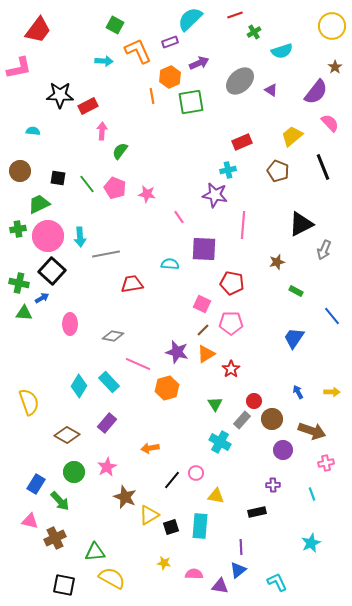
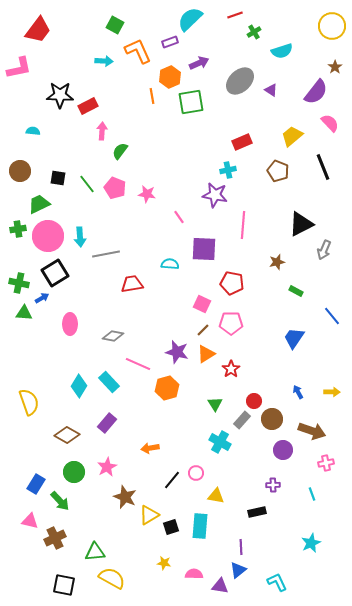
black square at (52, 271): moved 3 px right, 2 px down; rotated 16 degrees clockwise
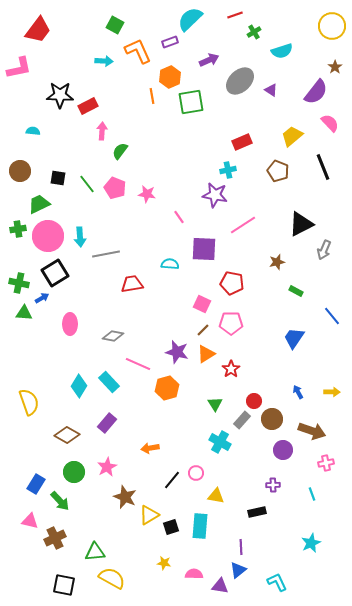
purple arrow at (199, 63): moved 10 px right, 3 px up
pink line at (243, 225): rotated 52 degrees clockwise
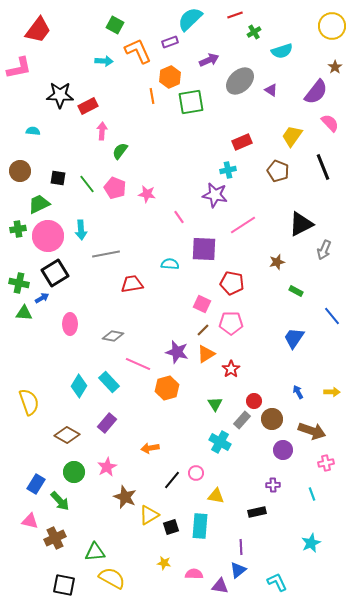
yellow trapezoid at (292, 136): rotated 15 degrees counterclockwise
cyan arrow at (80, 237): moved 1 px right, 7 px up
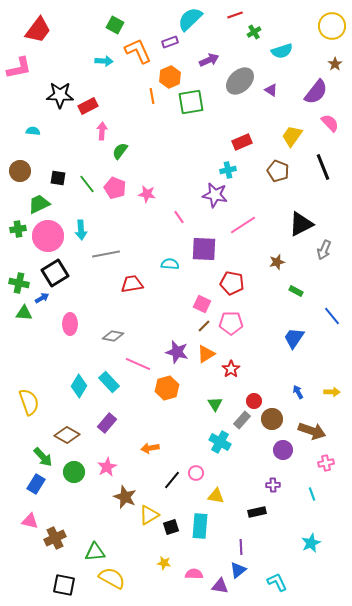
brown star at (335, 67): moved 3 px up
brown line at (203, 330): moved 1 px right, 4 px up
green arrow at (60, 501): moved 17 px left, 44 px up
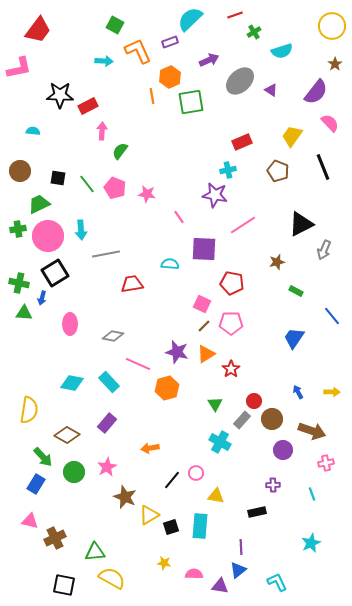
blue arrow at (42, 298): rotated 136 degrees clockwise
cyan diamond at (79, 386): moved 7 px left, 3 px up; rotated 70 degrees clockwise
yellow semicircle at (29, 402): moved 8 px down; rotated 28 degrees clockwise
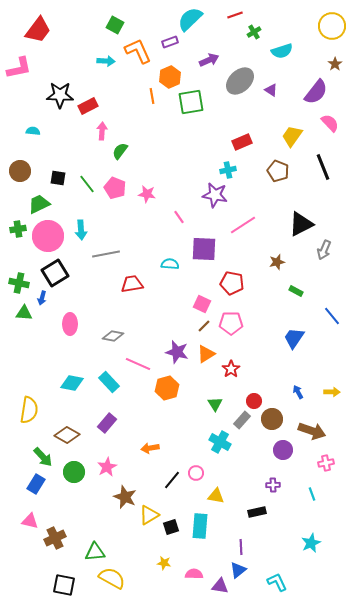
cyan arrow at (104, 61): moved 2 px right
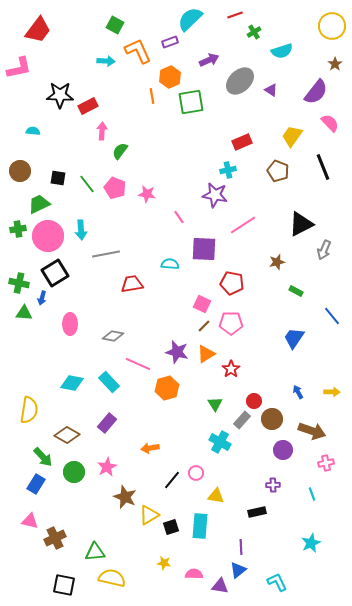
yellow semicircle at (112, 578): rotated 16 degrees counterclockwise
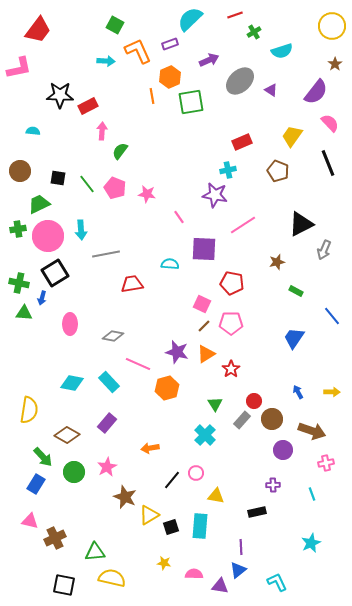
purple rectangle at (170, 42): moved 2 px down
black line at (323, 167): moved 5 px right, 4 px up
cyan cross at (220, 442): moved 15 px left, 7 px up; rotated 15 degrees clockwise
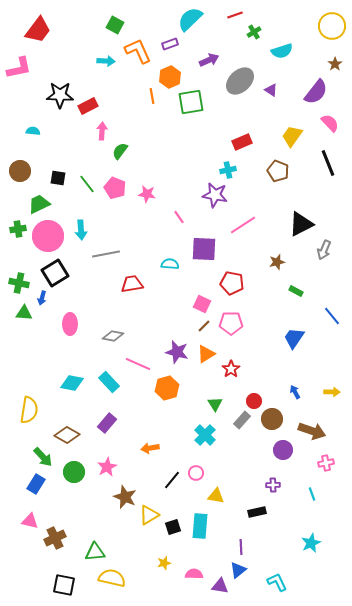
blue arrow at (298, 392): moved 3 px left
black square at (171, 527): moved 2 px right
yellow star at (164, 563): rotated 24 degrees counterclockwise
